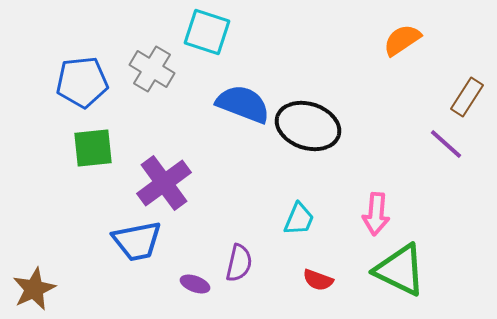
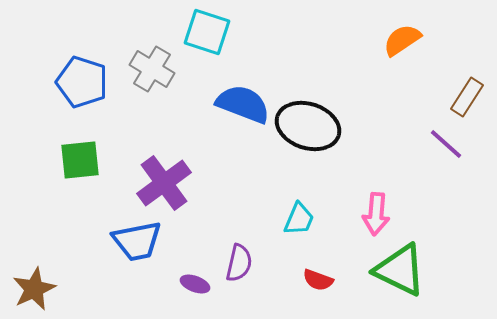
blue pentagon: rotated 24 degrees clockwise
green square: moved 13 px left, 12 px down
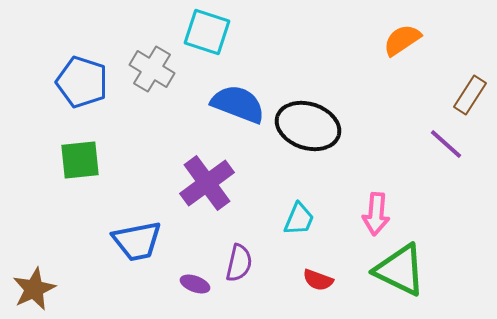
brown rectangle: moved 3 px right, 2 px up
blue semicircle: moved 5 px left
purple cross: moved 43 px right
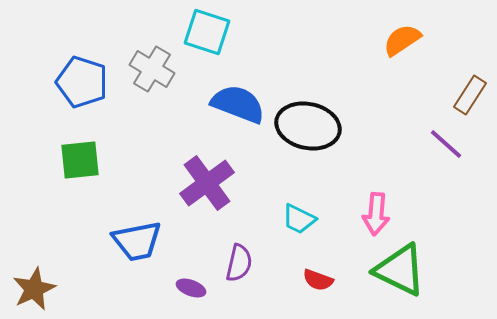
black ellipse: rotated 6 degrees counterclockwise
cyan trapezoid: rotated 93 degrees clockwise
purple ellipse: moved 4 px left, 4 px down
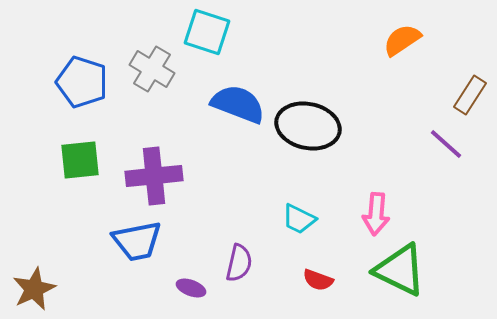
purple cross: moved 53 px left, 7 px up; rotated 30 degrees clockwise
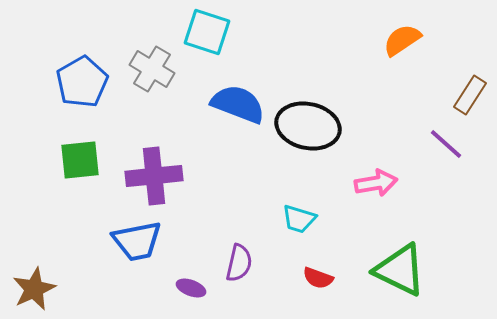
blue pentagon: rotated 24 degrees clockwise
pink arrow: moved 31 px up; rotated 105 degrees counterclockwise
cyan trapezoid: rotated 9 degrees counterclockwise
red semicircle: moved 2 px up
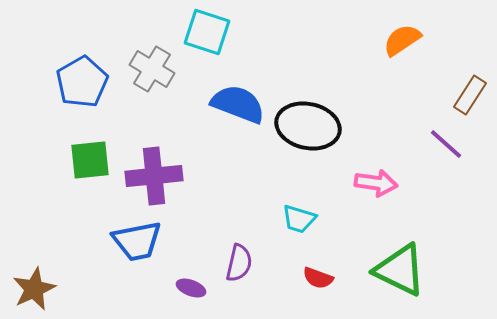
green square: moved 10 px right
pink arrow: rotated 18 degrees clockwise
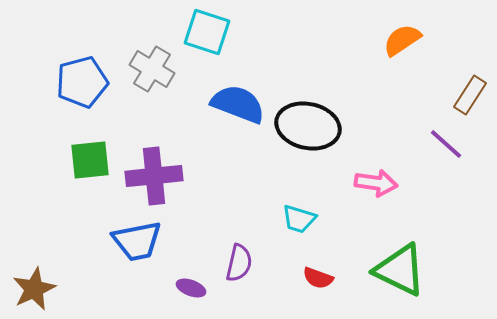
blue pentagon: rotated 15 degrees clockwise
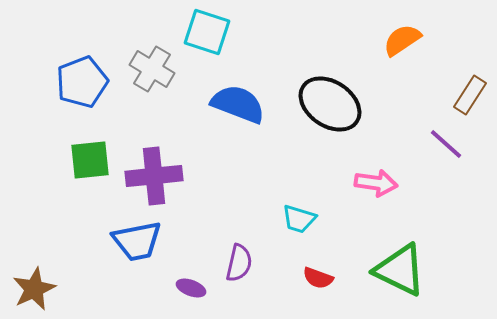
blue pentagon: rotated 6 degrees counterclockwise
black ellipse: moved 22 px right, 22 px up; rotated 22 degrees clockwise
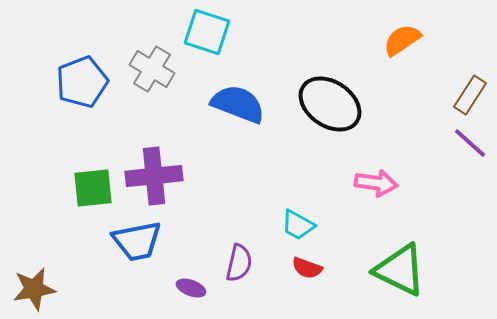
purple line: moved 24 px right, 1 px up
green square: moved 3 px right, 28 px down
cyan trapezoid: moved 1 px left, 6 px down; rotated 12 degrees clockwise
red semicircle: moved 11 px left, 10 px up
brown star: rotated 15 degrees clockwise
